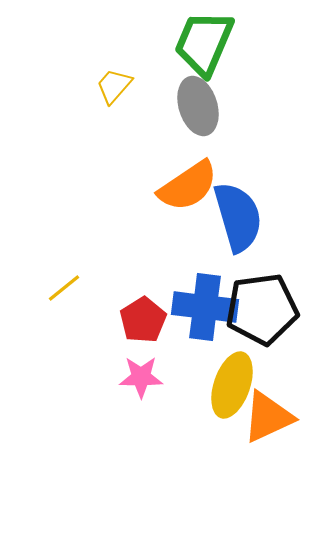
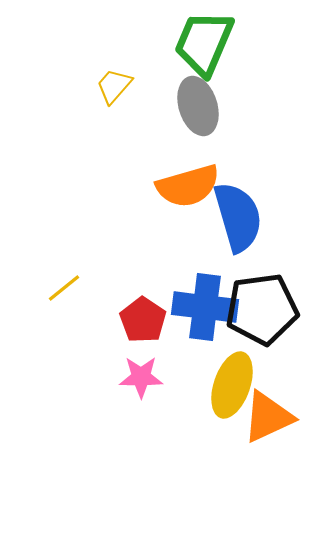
orange semicircle: rotated 18 degrees clockwise
red pentagon: rotated 6 degrees counterclockwise
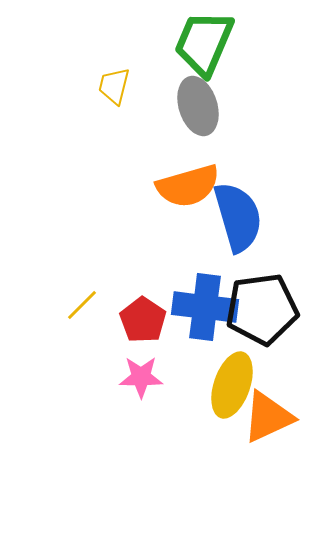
yellow trapezoid: rotated 27 degrees counterclockwise
yellow line: moved 18 px right, 17 px down; rotated 6 degrees counterclockwise
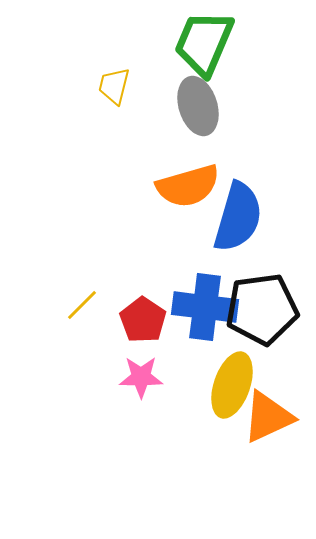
blue semicircle: rotated 32 degrees clockwise
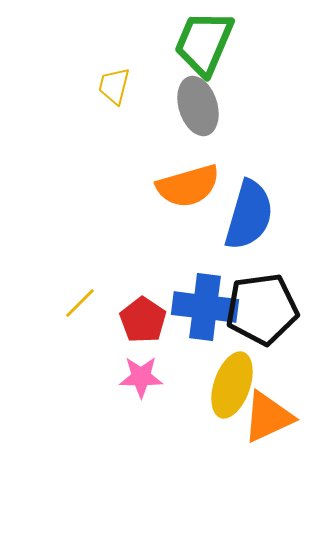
blue semicircle: moved 11 px right, 2 px up
yellow line: moved 2 px left, 2 px up
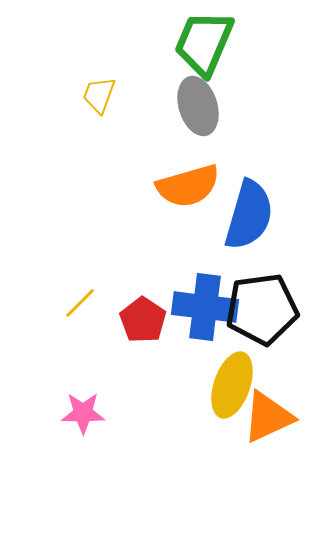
yellow trapezoid: moved 15 px left, 9 px down; rotated 6 degrees clockwise
pink star: moved 58 px left, 36 px down
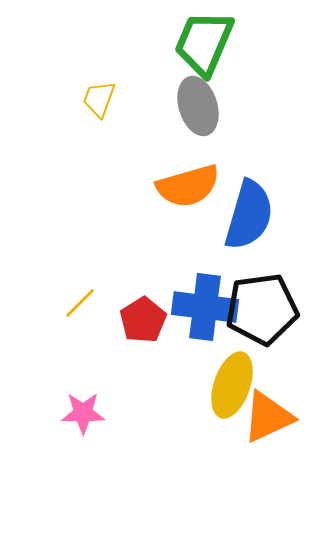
yellow trapezoid: moved 4 px down
red pentagon: rotated 6 degrees clockwise
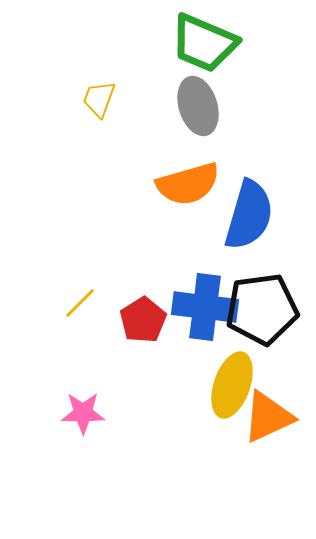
green trapezoid: rotated 90 degrees counterclockwise
orange semicircle: moved 2 px up
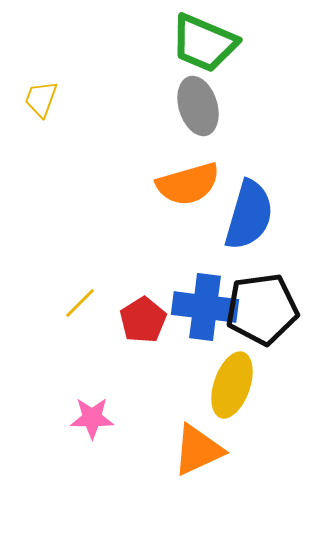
yellow trapezoid: moved 58 px left
pink star: moved 9 px right, 5 px down
orange triangle: moved 70 px left, 33 px down
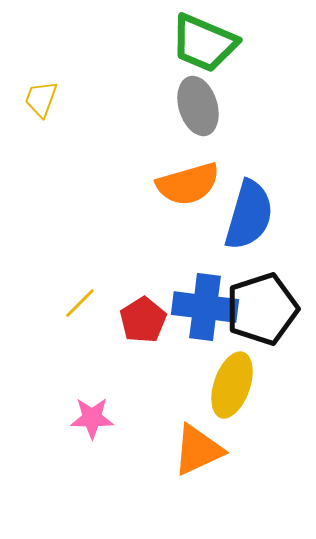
black pentagon: rotated 10 degrees counterclockwise
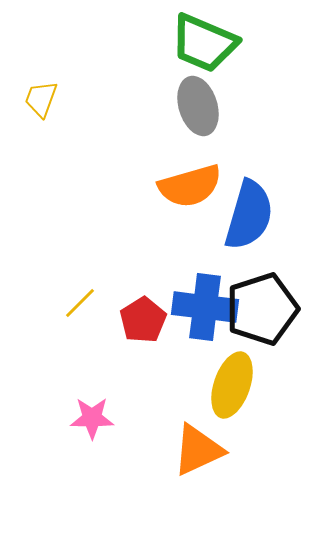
orange semicircle: moved 2 px right, 2 px down
